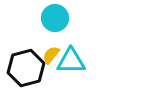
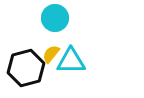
yellow semicircle: moved 1 px up
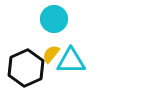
cyan circle: moved 1 px left, 1 px down
black hexagon: rotated 9 degrees counterclockwise
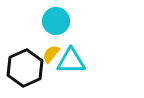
cyan circle: moved 2 px right, 2 px down
black hexagon: moved 1 px left
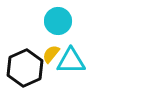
cyan circle: moved 2 px right
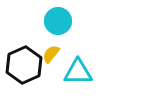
cyan triangle: moved 7 px right, 11 px down
black hexagon: moved 1 px left, 3 px up
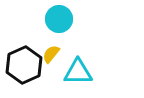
cyan circle: moved 1 px right, 2 px up
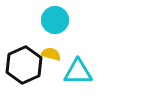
cyan circle: moved 4 px left, 1 px down
yellow semicircle: rotated 66 degrees clockwise
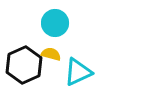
cyan circle: moved 3 px down
cyan triangle: rotated 24 degrees counterclockwise
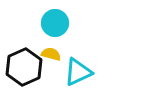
black hexagon: moved 2 px down
